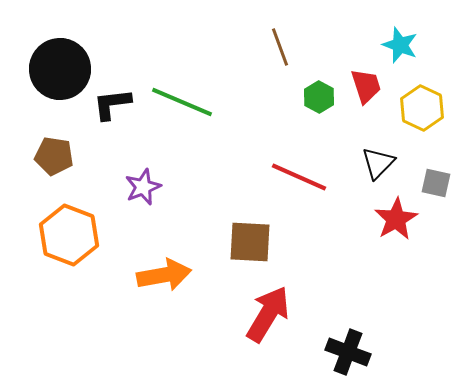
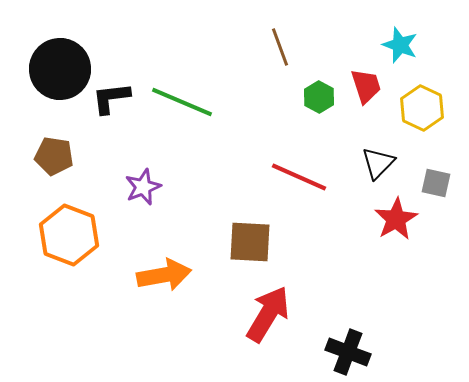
black L-shape: moved 1 px left, 6 px up
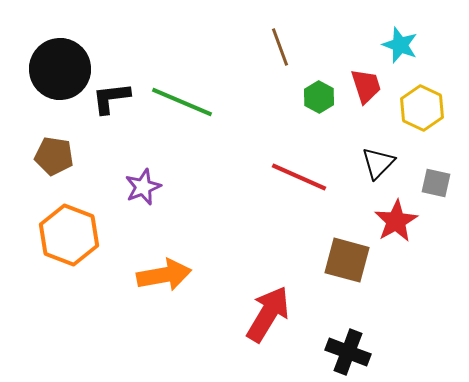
red star: moved 2 px down
brown square: moved 97 px right, 18 px down; rotated 12 degrees clockwise
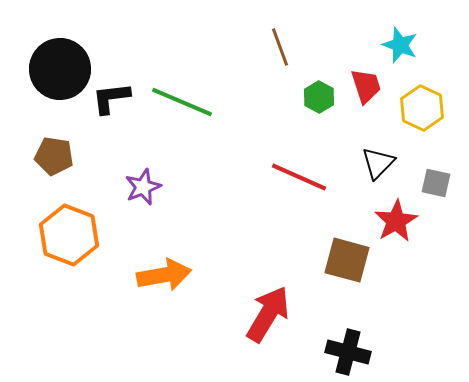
black cross: rotated 6 degrees counterclockwise
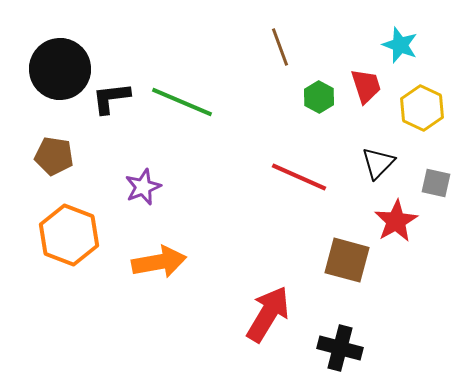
orange arrow: moved 5 px left, 13 px up
black cross: moved 8 px left, 4 px up
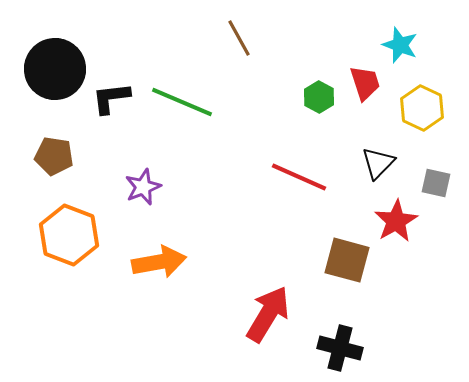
brown line: moved 41 px left, 9 px up; rotated 9 degrees counterclockwise
black circle: moved 5 px left
red trapezoid: moved 1 px left, 3 px up
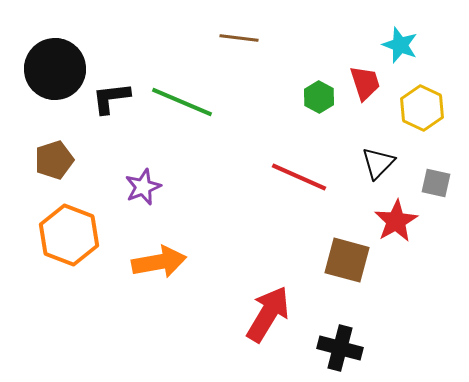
brown line: rotated 54 degrees counterclockwise
brown pentagon: moved 4 px down; rotated 27 degrees counterclockwise
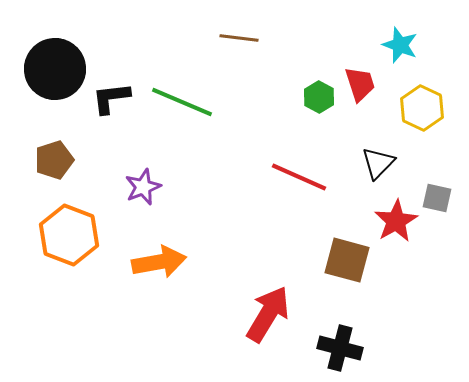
red trapezoid: moved 5 px left, 1 px down
gray square: moved 1 px right, 15 px down
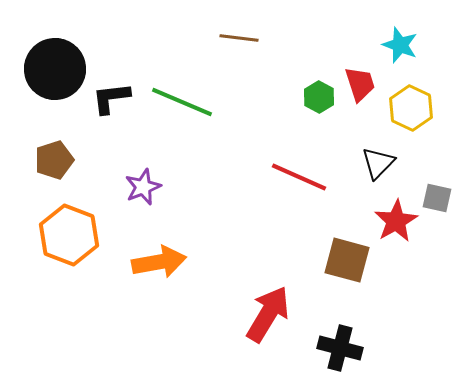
yellow hexagon: moved 11 px left
